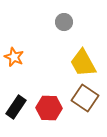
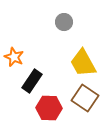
black rectangle: moved 16 px right, 26 px up
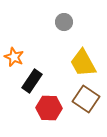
brown square: moved 1 px right, 1 px down
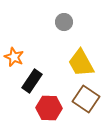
yellow trapezoid: moved 2 px left
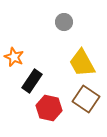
yellow trapezoid: moved 1 px right
red hexagon: rotated 10 degrees clockwise
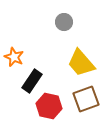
yellow trapezoid: moved 1 px left; rotated 12 degrees counterclockwise
brown square: rotated 36 degrees clockwise
red hexagon: moved 2 px up
